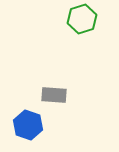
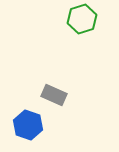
gray rectangle: rotated 20 degrees clockwise
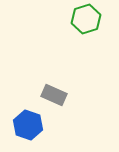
green hexagon: moved 4 px right
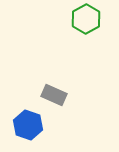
green hexagon: rotated 12 degrees counterclockwise
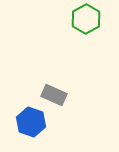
blue hexagon: moved 3 px right, 3 px up
